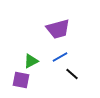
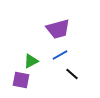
blue line: moved 2 px up
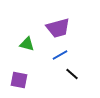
purple trapezoid: moved 1 px up
green triangle: moved 4 px left, 17 px up; rotated 42 degrees clockwise
purple square: moved 2 px left
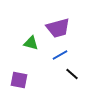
green triangle: moved 4 px right, 1 px up
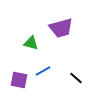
purple trapezoid: moved 3 px right
blue line: moved 17 px left, 16 px down
black line: moved 4 px right, 4 px down
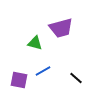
green triangle: moved 4 px right
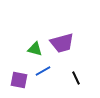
purple trapezoid: moved 1 px right, 15 px down
green triangle: moved 6 px down
black line: rotated 24 degrees clockwise
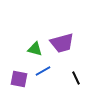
purple square: moved 1 px up
